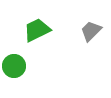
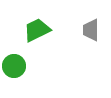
gray trapezoid: moved 1 px up; rotated 45 degrees counterclockwise
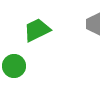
gray trapezoid: moved 3 px right, 6 px up
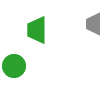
green trapezoid: rotated 64 degrees counterclockwise
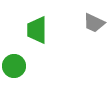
gray trapezoid: moved 1 px up; rotated 65 degrees counterclockwise
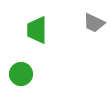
green circle: moved 7 px right, 8 px down
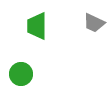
green trapezoid: moved 4 px up
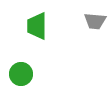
gray trapezoid: moved 1 px right, 2 px up; rotated 20 degrees counterclockwise
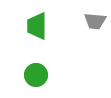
green circle: moved 15 px right, 1 px down
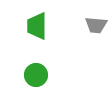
gray trapezoid: moved 1 px right, 4 px down
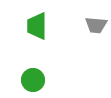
green circle: moved 3 px left, 5 px down
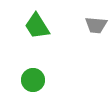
green trapezoid: rotated 32 degrees counterclockwise
